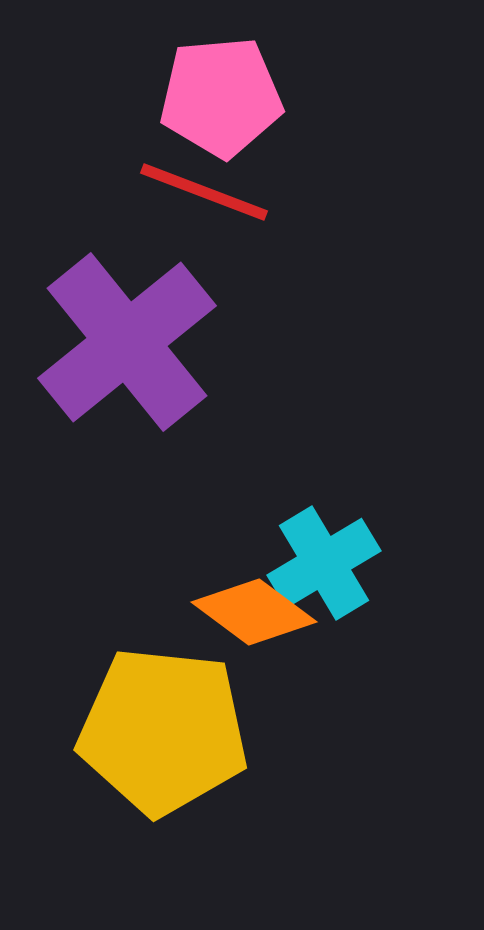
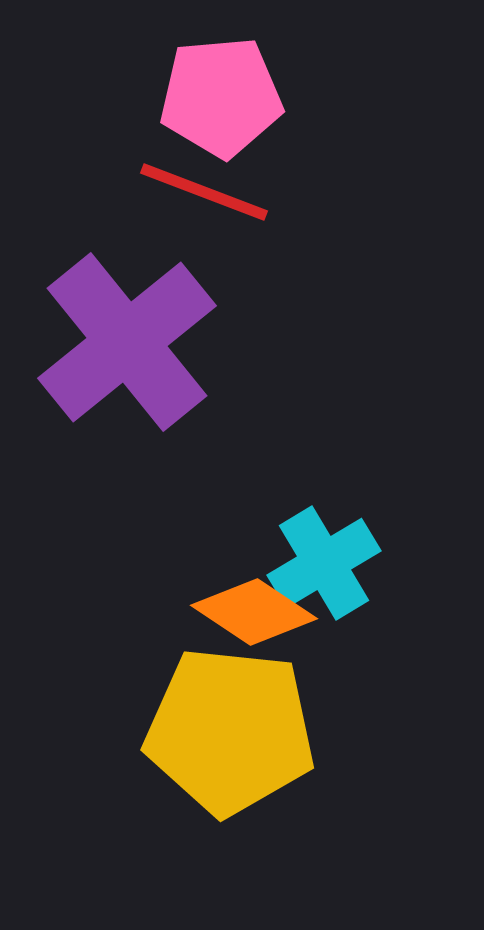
orange diamond: rotated 3 degrees counterclockwise
yellow pentagon: moved 67 px right
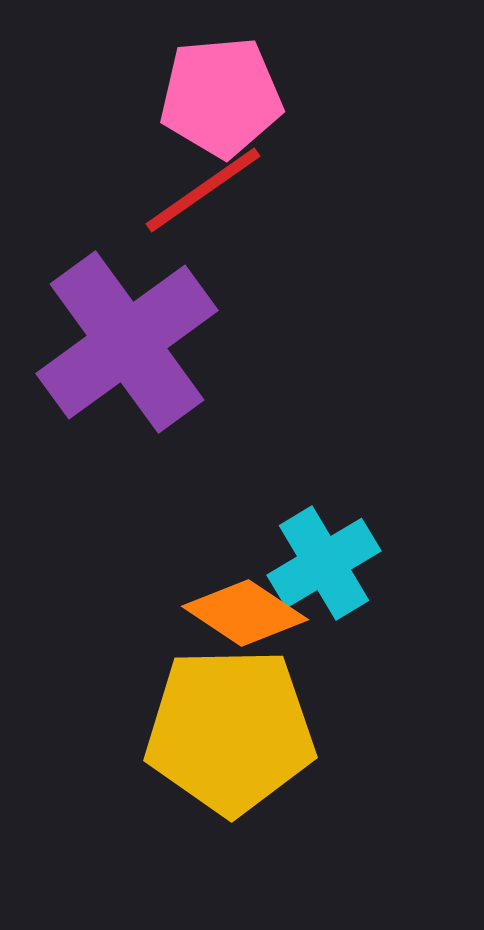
red line: moved 1 px left, 2 px up; rotated 56 degrees counterclockwise
purple cross: rotated 3 degrees clockwise
orange diamond: moved 9 px left, 1 px down
yellow pentagon: rotated 7 degrees counterclockwise
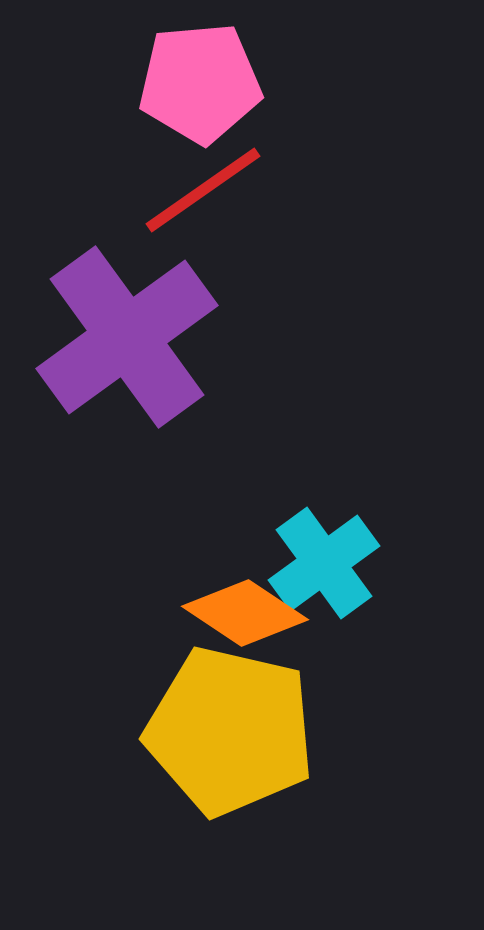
pink pentagon: moved 21 px left, 14 px up
purple cross: moved 5 px up
cyan cross: rotated 5 degrees counterclockwise
yellow pentagon: rotated 14 degrees clockwise
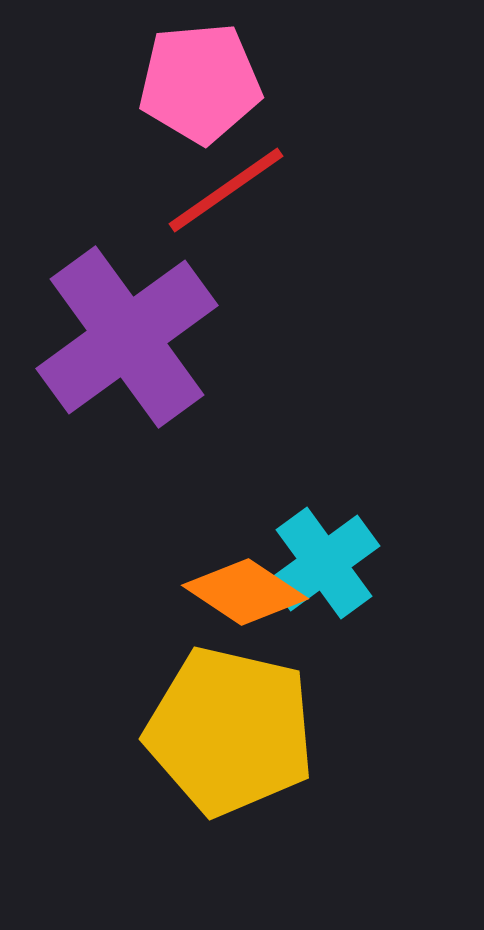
red line: moved 23 px right
orange diamond: moved 21 px up
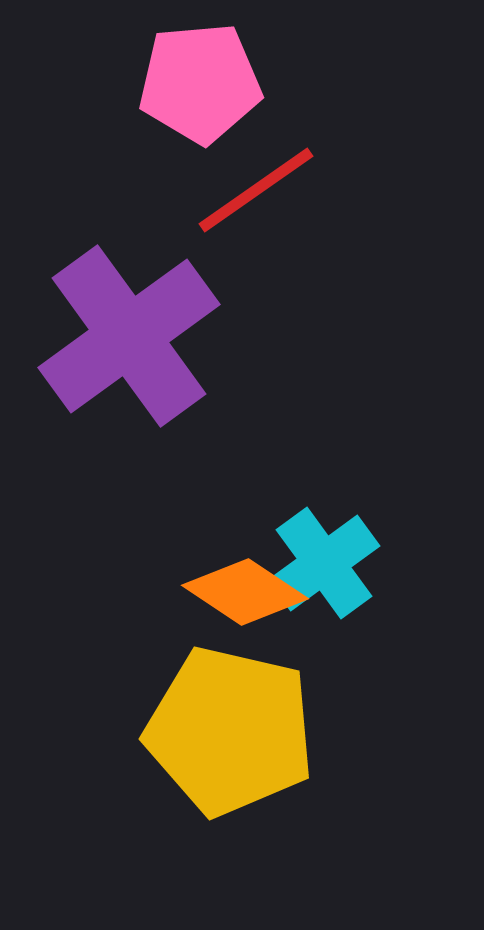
red line: moved 30 px right
purple cross: moved 2 px right, 1 px up
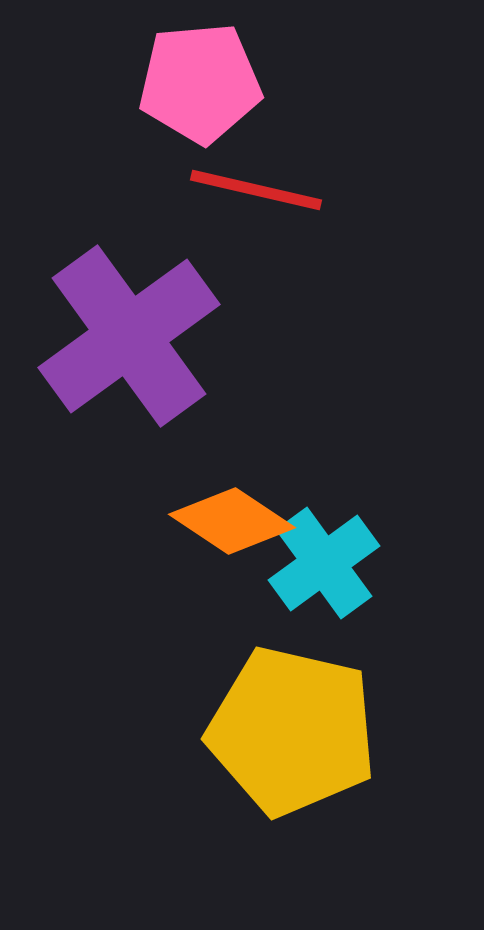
red line: rotated 48 degrees clockwise
orange diamond: moved 13 px left, 71 px up
yellow pentagon: moved 62 px right
